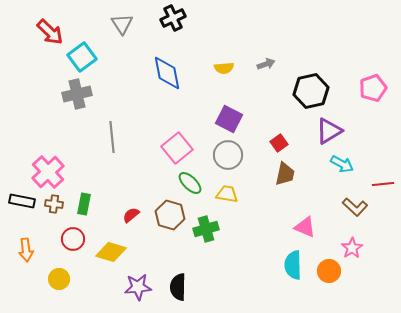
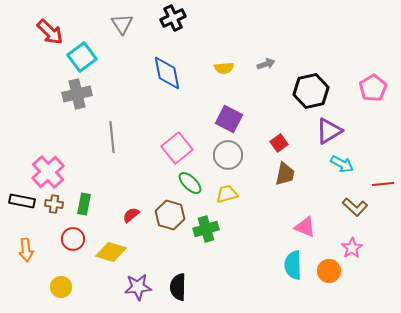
pink pentagon: rotated 12 degrees counterclockwise
yellow trapezoid: rotated 25 degrees counterclockwise
yellow circle: moved 2 px right, 8 px down
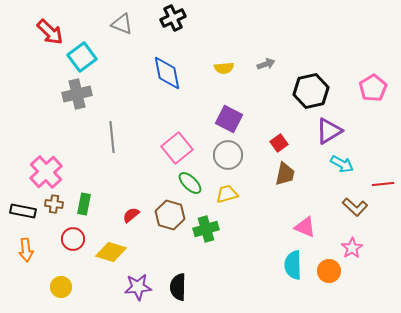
gray triangle: rotated 35 degrees counterclockwise
pink cross: moved 2 px left
black rectangle: moved 1 px right, 10 px down
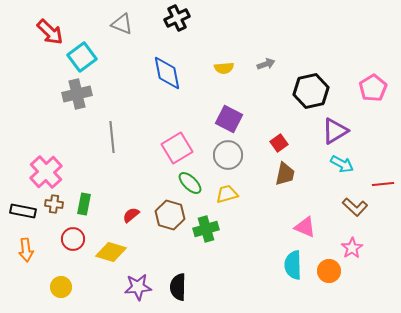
black cross: moved 4 px right
purple triangle: moved 6 px right
pink square: rotated 8 degrees clockwise
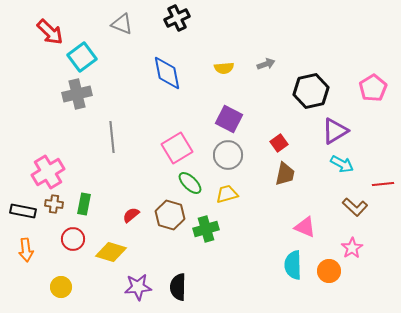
pink cross: moved 2 px right; rotated 12 degrees clockwise
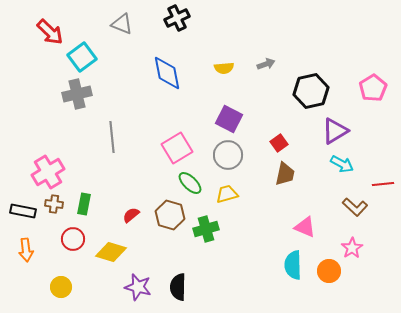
purple star: rotated 20 degrees clockwise
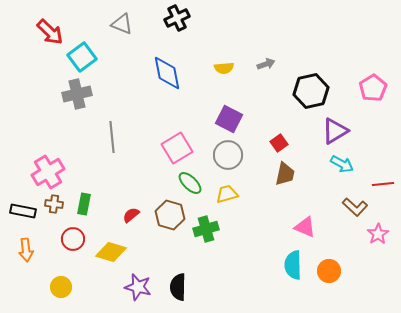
pink star: moved 26 px right, 14 px up
